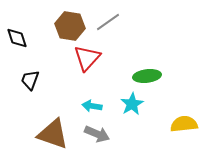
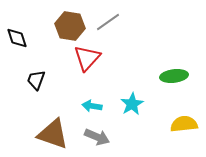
green ellipse: moved 27 px right
black trapezoid: moved 6 px right
gray arrow: moved 3 px down
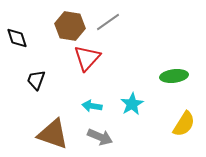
yellow semicircle: rotated 128 degrees clockwise
gray arrow: moved 3 px right
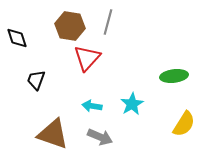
gray line: rotated 40 degrees counterclockwise
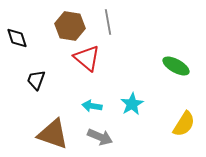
gray line: rotated 25 degrees counterclockwise
red triangle: rotated 32 degrees counterclockwise
green ellipse: moved 2 px right, 10 px up; rotated 36 degrees clockwise
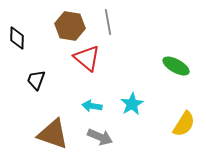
black diamond: rotated 20 degrees clockwise
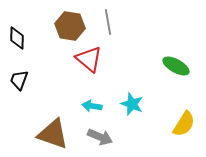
red triangle: moved 2 px right, 1 px down
black trapezoid: moved 17 px left
cyan star: rotated 20 degrees counterclockwise
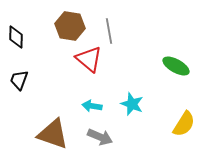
gray line: moved 1 px right, 9 px down
black diamond: moved 1 px left, 1 px up
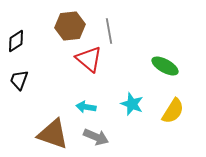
brown hexagon: rotated 16 degrees counterclockwise
black diamond: moved 4 px down; rotated 55 degrees clockwise
green ellipse: moved 11 px left
cyan arrow: moved 6 px left, 1 px down
yellow semicircle: moved 11 px left, 13 px up
gray arrow: moved 4 px left
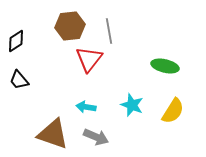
red triangle: rotated 28 degrees clockwise
green ellipse: rotated 16 degrees counterclockwise
black trapezoid: rotated 60 degrees counterclockwise
cyan star: moved 1 px down
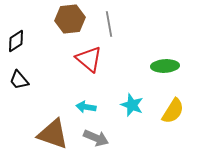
brown hexagon: moved 7 px up
gray line: moved 7 px up
red triangle: rotated 28 degrees counterclockwise
green ellipse: rotated 16 degrees counterclockwise
gray arrow: moved 1 px down
